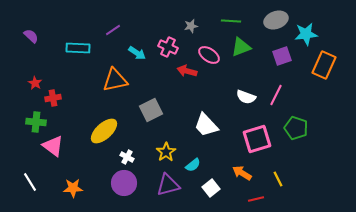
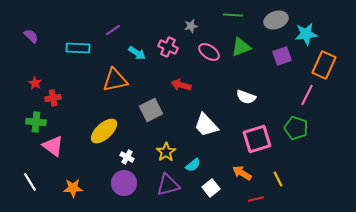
green line: moved 2 px right, 6 px up
pink ellipse: moved 3 px up
red arrow: moved 6 px left, 14 px down
pink line: moved 31 px right
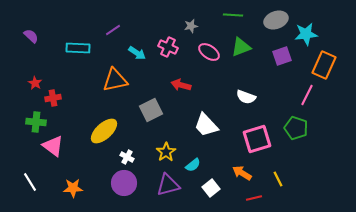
red line: moved 2 px left, 1 px up
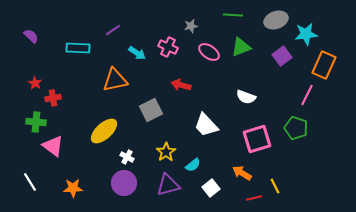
purple square: rotated 18 degrees counterclockwise
yellow line: moved 3 px left, 7 px down
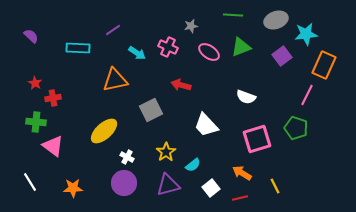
red line: moved 14 px left
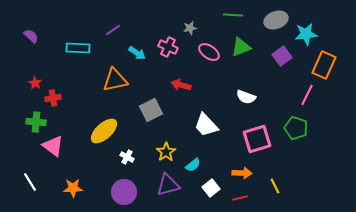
gray star: moved 1 px left, 2 px down
orange arrow: rotated 150 degrees clockwise
purple circle: moved 9 px down
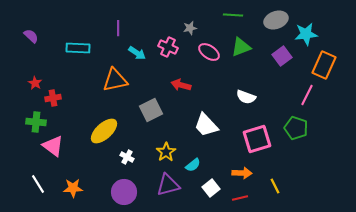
purple line: moved 5 px right, 2 px up; rotated 56 degrees counterclockwise
white line: moved 8 px right, 2 px down
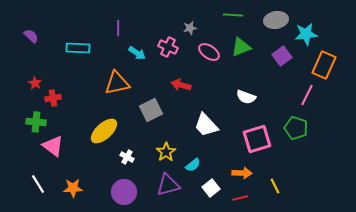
gray ellipse: rotated 10 degrees clockwise
orange triangle: moved 2 px right, 3 px down
